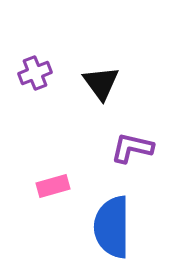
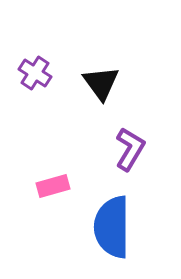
purple cross: rotated 36 degrees counterclockwise
purple L-shape: moved 2 px left, 1 px down; rotated 108 degrees clockwise
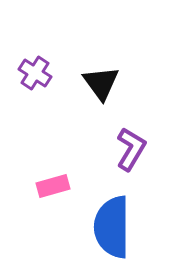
purple L-shape: moved 1 px right
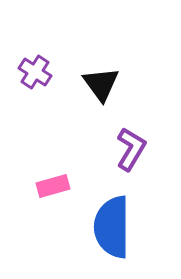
purple cross: moved 1 px up
black triangle: moved 1 px down
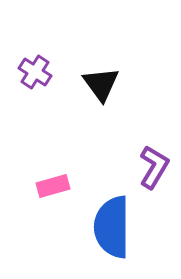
purple L-shape: moved 23 px right, 18 px down
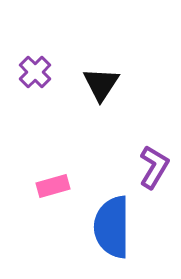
purple cross: rotated 12 degrees clockwise
black triangle: rotated 9 degrees clockwise
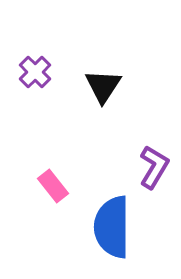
black triangle: moved 2 px right, 2 px down
pink rectangle: rotated 68 degrees clockwise
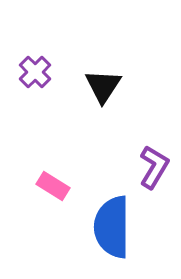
pink rectangle: rotated 20 degrees counterclockwise
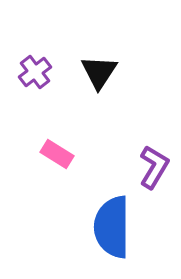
purple cross: rotated 8 degrees clockwise
black triangle: moved 4 px left, 14 px up
pink rectangle: moved 4 px right, 32 px up
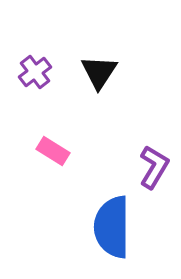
pink rectangle: moved 4 px left, 3 px up
